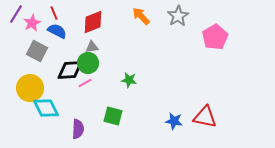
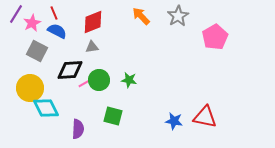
green circle: moved 11 px right, 17 px down
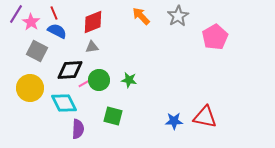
pink star: moved 1 px left, 1 px up; rotated 12 degrees counterclockwise
cyan diamond: moved 18 px right, 5 px up
blue star: rotated 12 degrees counterclockwise
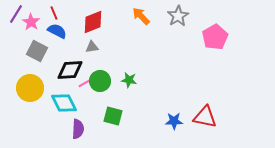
green circle: moved 1 px right, 1 px down
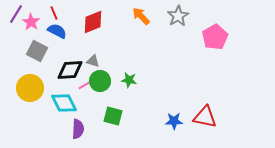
gray triangle: moved 1 px right, 14 px down; rotated 24 degrees clockwise
pink line: moved 2 px down
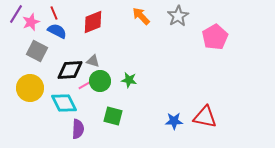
pink star: rotated 18 degrees clockwise
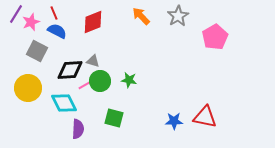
yellow circle: moved 2 px left
green square: moved 1 px right, 2 px down
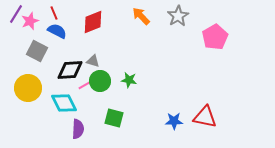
pink star: moved 1 px left, 1 px up
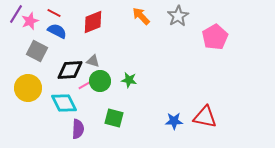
red line: rotated 40 degrees counterclockwise
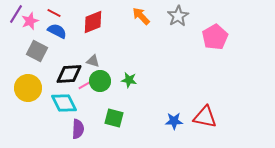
black diamond: moved 1 px left, 4 px down
